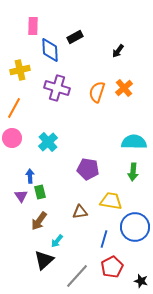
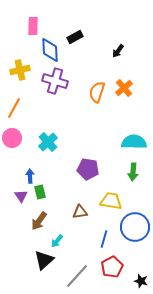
purple cross: moved 2 px left, 7 px up
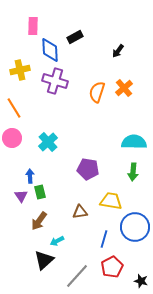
orange line: rotated 60 degrees counterclockwise
cyan arrow: rotated 24 degrees clockwise
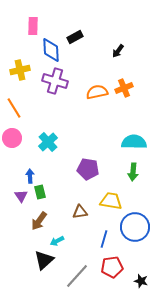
blue diamond: moved 1 px right
orange cross: rotated 18 degrees clockwise
orange semicircle: rotated 60 degrees clockwise
red pentagon: rotated 20 degrees clockwise
